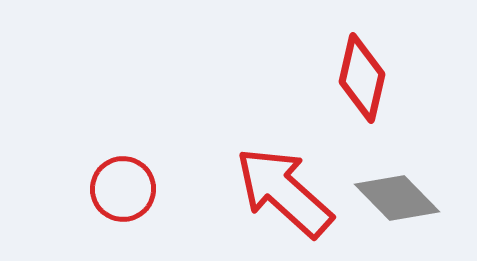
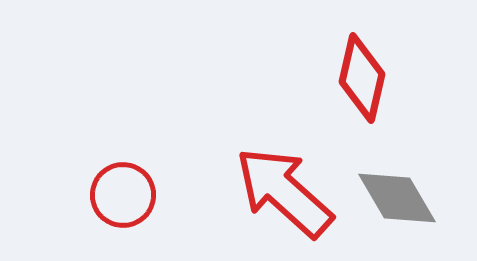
red circle: moved 6 px down
gray diamond: rotated 14 degrees clockwise
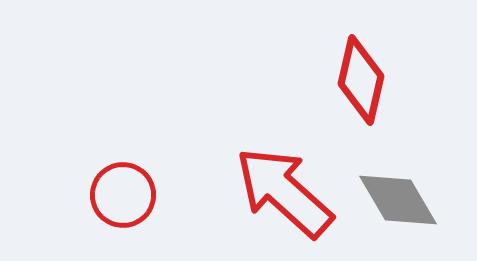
red diamond: moved 1 px left, 2 px down
gray diamond: moved 1 px right, 2 px down
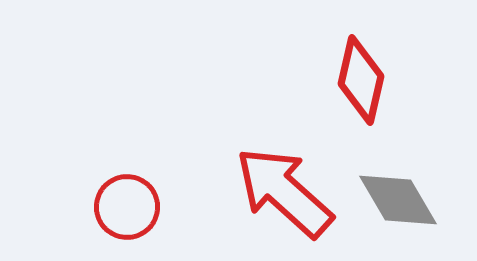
red circle: moved 4 px right, 12 px down
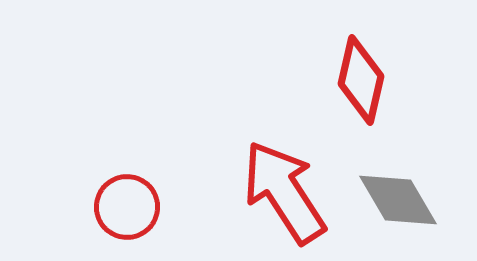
red arrow: rotated 15 degrees clockwise
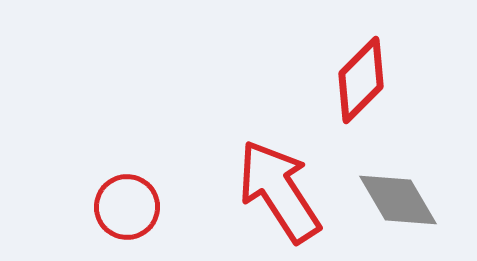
red diamond: rotated 32 degrees clockwise
red arrow: moved 5 px left, 1 px up
